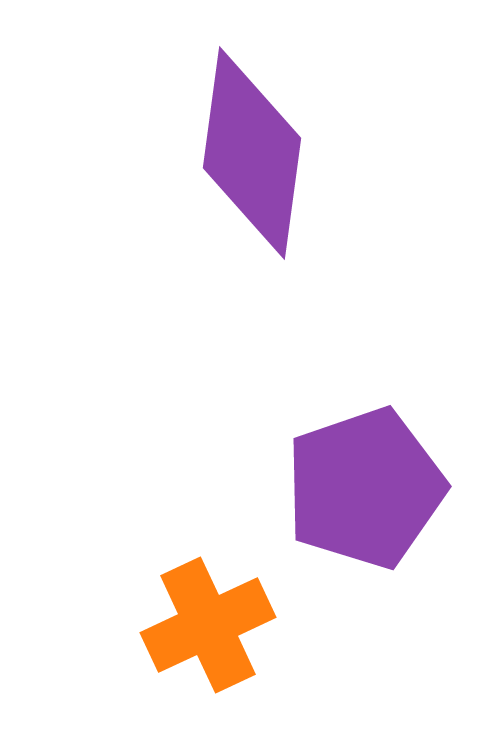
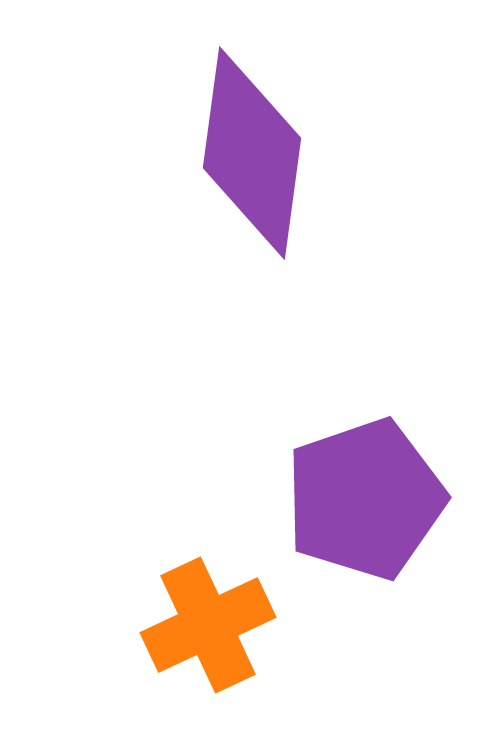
purple pentagon: moved 11 px down
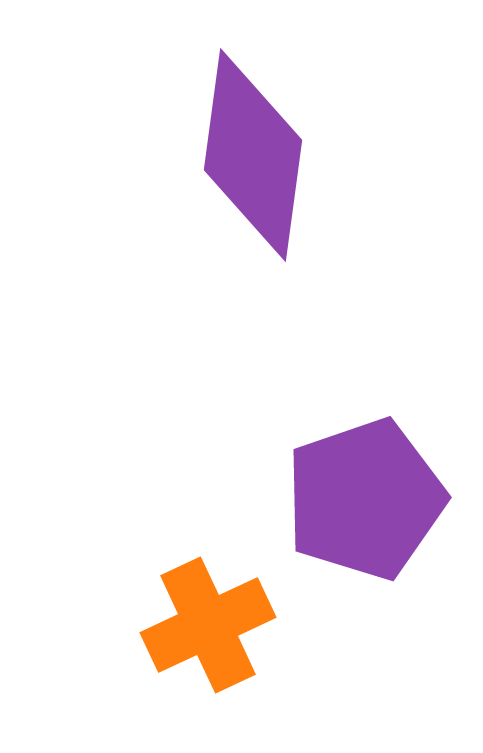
purple diamond: moved 1 px right, 2 px down
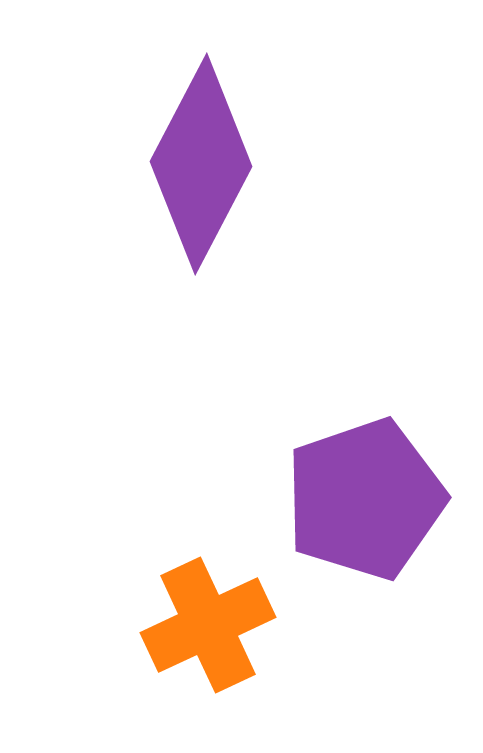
purple diamond: moved 52 px left, 9 px down; rotated 20 degrees clockwise
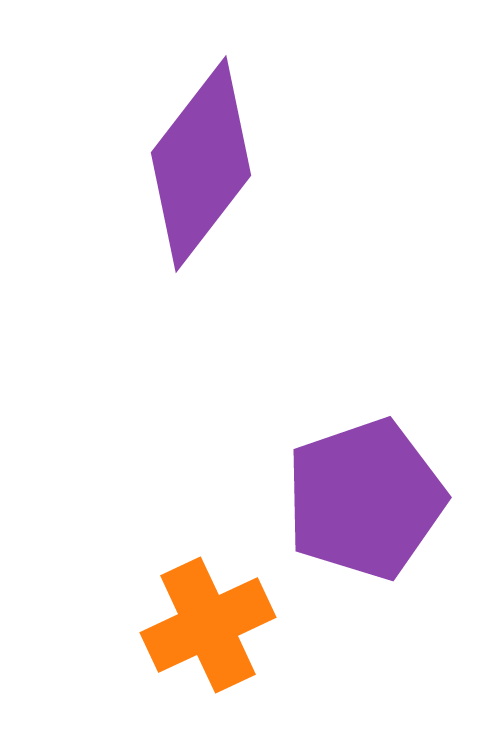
purple diamond: rotated 10 degrees clockwise
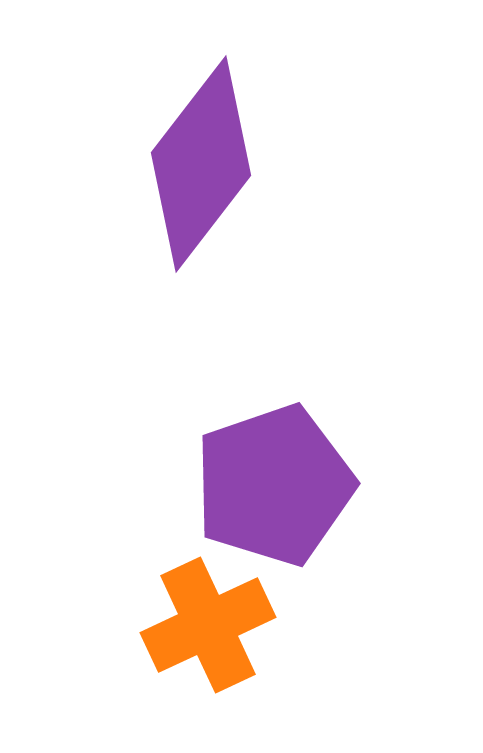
purple pentagon: moved 91 px left, 14 px up
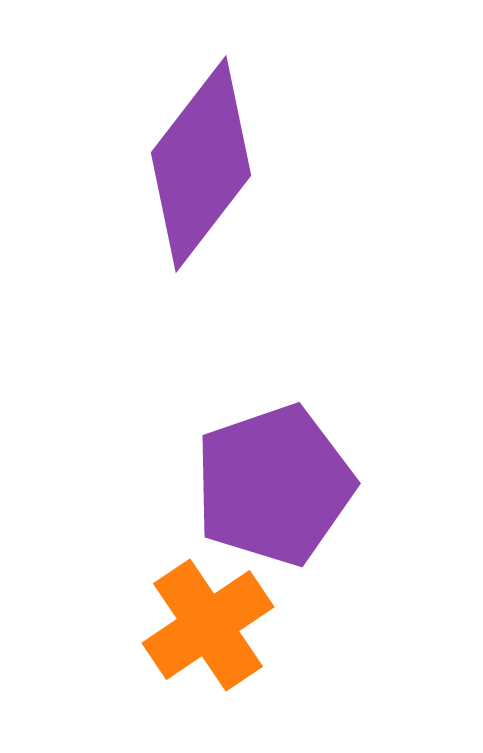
orange cross: rotated 9 degrees counterclockwise
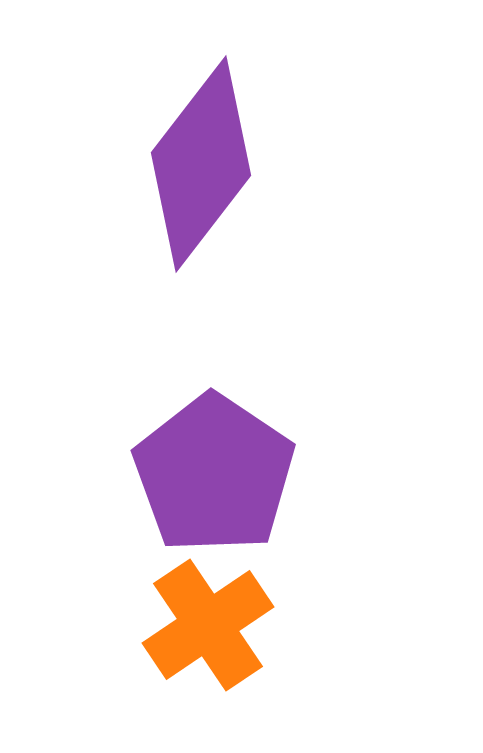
purple pentagon: moved 60 px left, 11 px up; rotated 19 degrees counterclockwise
